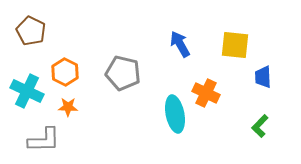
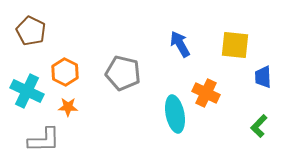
green L-shape: moved 1 px left
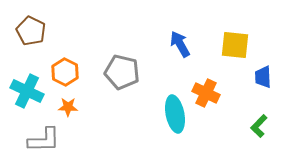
gray pentagon: moved 1 px left, 1 px up
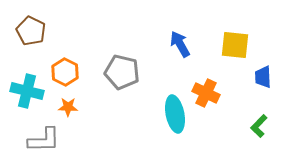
cyan cross: rotated 12 degrees counterclockwise
